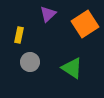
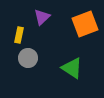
purple triangle: moved 6 px left, 3 px down
orange square: rotated 12 degrees clockwise
gray circle: moved 2 px left, 4 px up
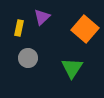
orange square: moved 5 px down; rotated 28 degrees counterclockwise
yellow rectangle: moved 7 px up
green triangle: rotated 30 degrees clockwise
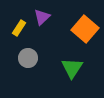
yellow rectangle: rotated 21 degrees clockwise
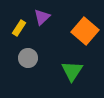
orange square: moved 2 px down
green triangle: moved 3 px down
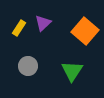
purple triangle: moved 1 px right, 6 px down
gray circle: moved 8 px down
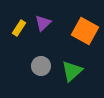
orange square: rotated 12 degrees counterclockwise
gray circle: moved 13 px right
green triangle: rotated 15 degrees clockwise
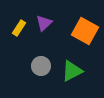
purple triangle: moved 1 px right
green triangle: rotated 15 degrees clockwise
